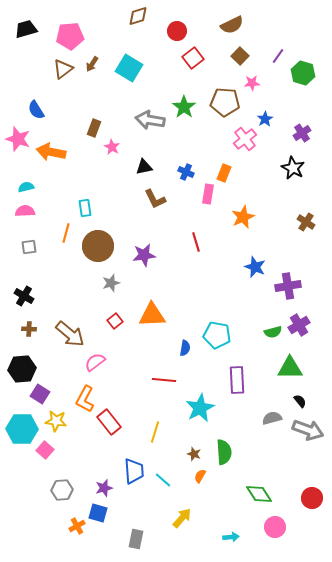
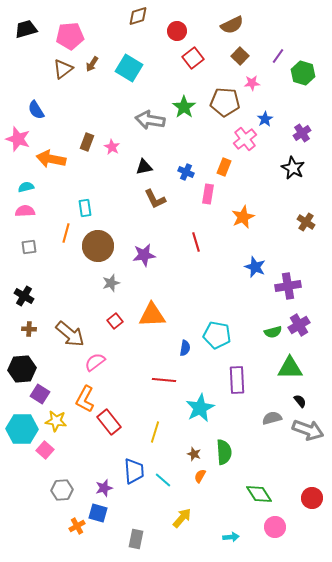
brown rectangle at (94, 128): moved 7 px left, 14 px down
orange arrow at (51, 152): moved 7 px down
orange rectangle at (224, 173): moved 6 px up
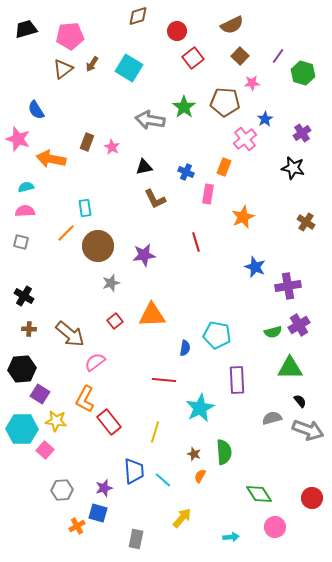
black star at (293, 168): rotated 15 degrees counterclockwise
orange line at (66, 233): rotated 30 degrees clockwise
gray square at (29, 247): moved 8 px left, 5 px up; rotated 21 degrees clockwise
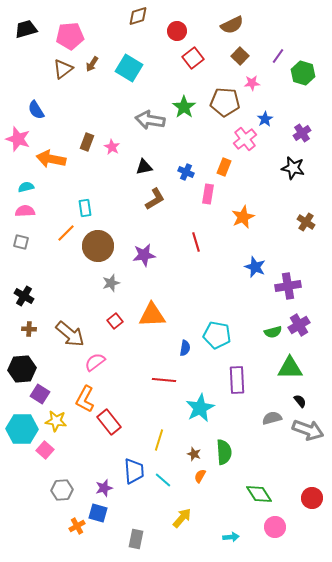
brown L-shape at (155, 199): rotated 95 degrees counterclockwise
yellow line at (155, 432): moved 4 px right, 8 px down
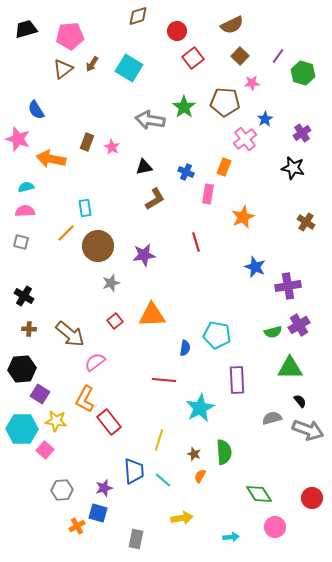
yellow arrow at (182, 518): rotated 40 degrees clockwise
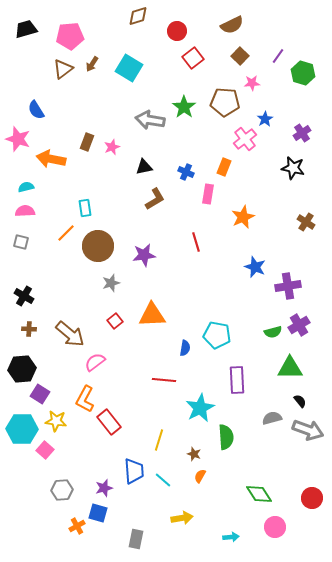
pink star at (112, 147): rotated 21 degrees clockwise
green semicircle at (224, 452): moved 2 px right, 15 px up
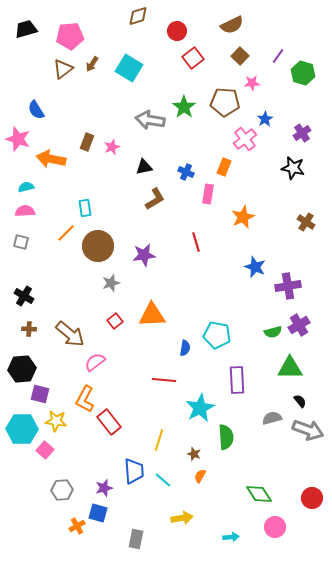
purple square at (40, 394): rotated 18 degrees counterclockwise
